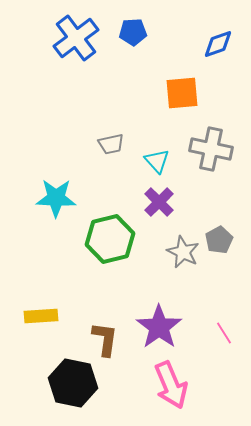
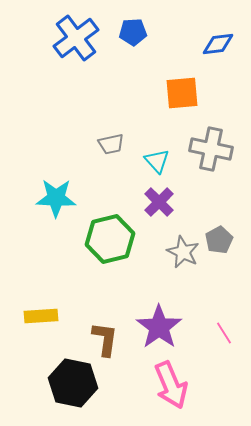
blue diamond: rotated 12 degrees clockwise
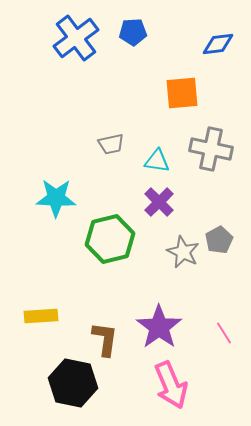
cyan triangle: rotated 40 degrees counterclockwise
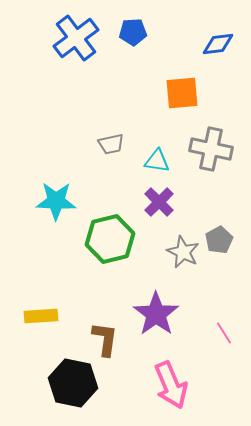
cyan star: moved 3 px down
purple star: moved 3 px left, 13 px up
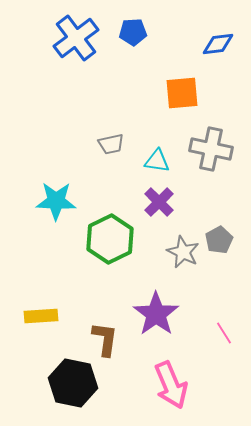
green hexagon: rotated 12 degrees counterclockwise
